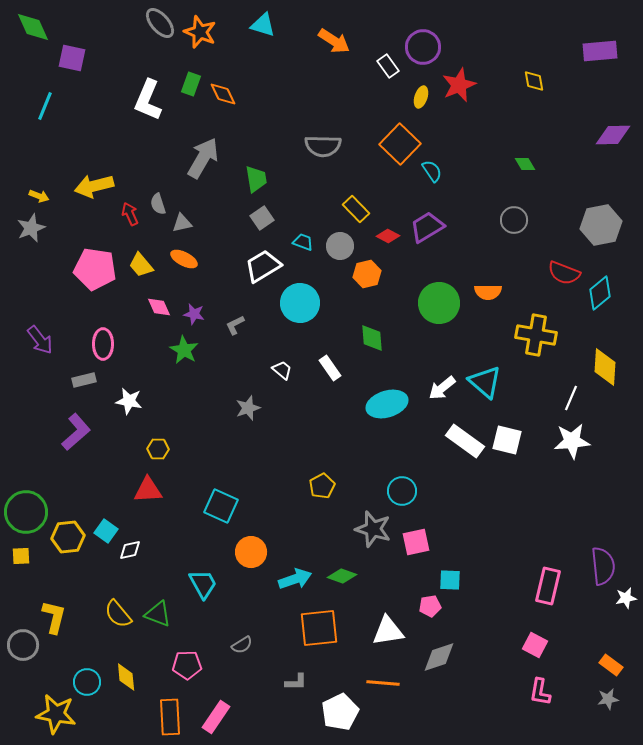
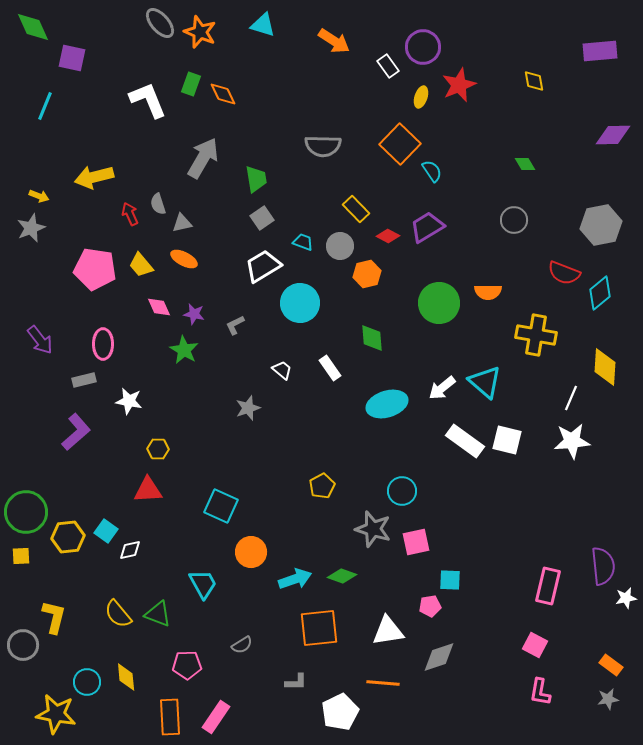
white L-shape at (148, 100): rotated 135 degrees clockwise
yellow arrow at (94, 186): moved 9 px up
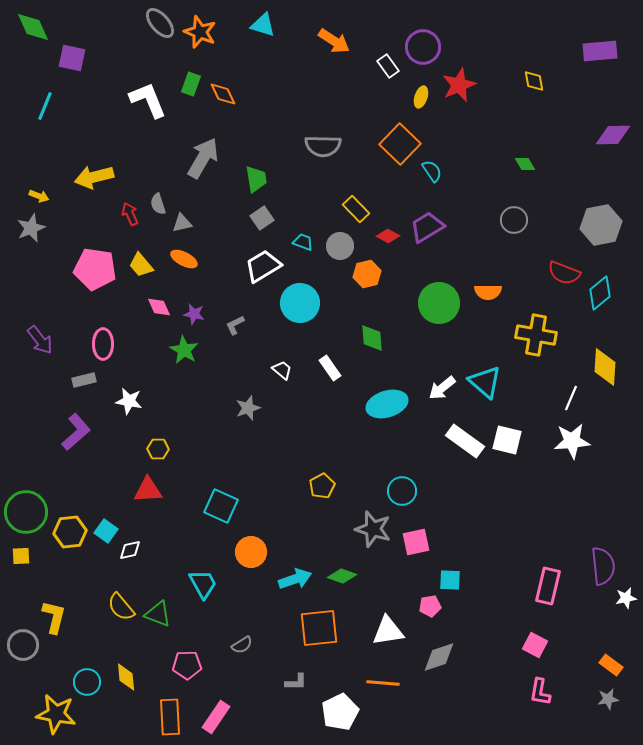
yellow hexagon at (68, 537): moved 2 px right, 5 px up
yellow semicircle at (118, 614): moved 3 px right, 7 px up
